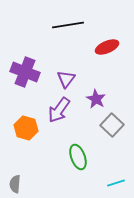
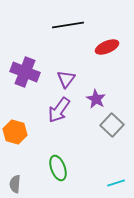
orange hexagon: moved 11 px left, 4 px down
green ellipse: moved 20 px left, 11 px down
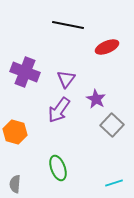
black line: rotated 20 degrees clockwise
cyan line: moved 2 px left
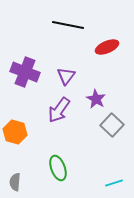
purple triangle: moved 3 px up
gray semicircle: moved 2 px up
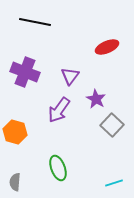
black line: moved 33 px left, 3 px up
purple triangle: moved 4 px right
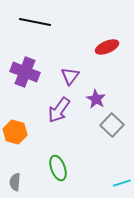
cyan line: moved 8 px right
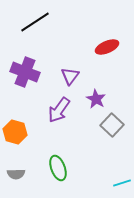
black line: rotated 44 degrees counterclockwise
gray semicircle: moved 1 px right, 8 px up; rotated 96 degrees counterclockwise
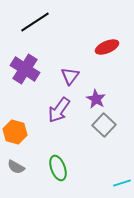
purple cross: moved 3 px up; rotated 12 degrees clockwise
gray square: moved 8 px left
gray semicircle: moved 7 px up; rotated 30 degrees clockwise
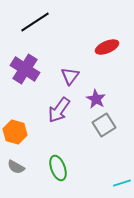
gray square: rotated 15 degrees clockwise
